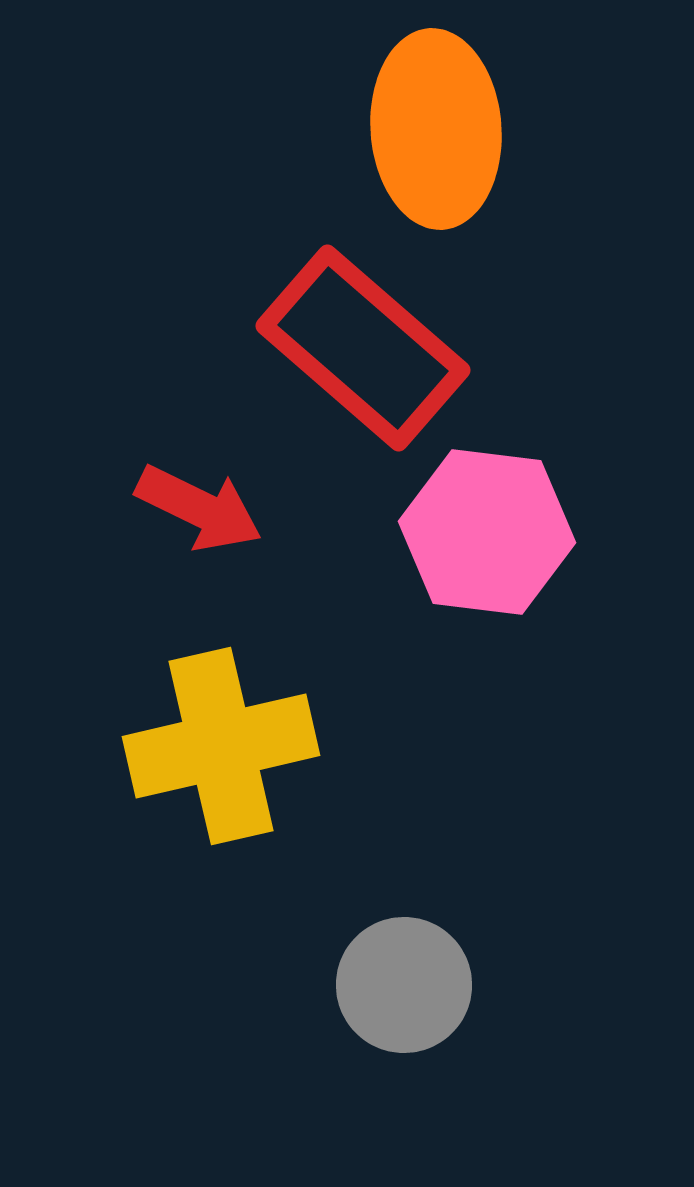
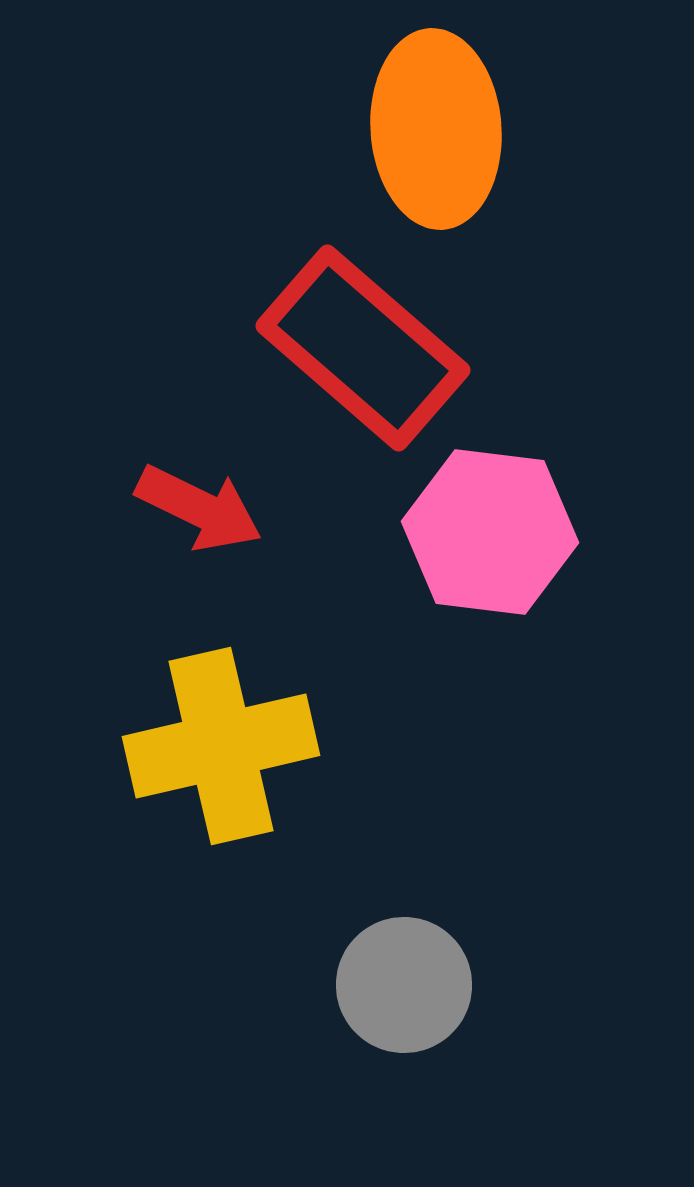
pink hexagon: moved 3 px right
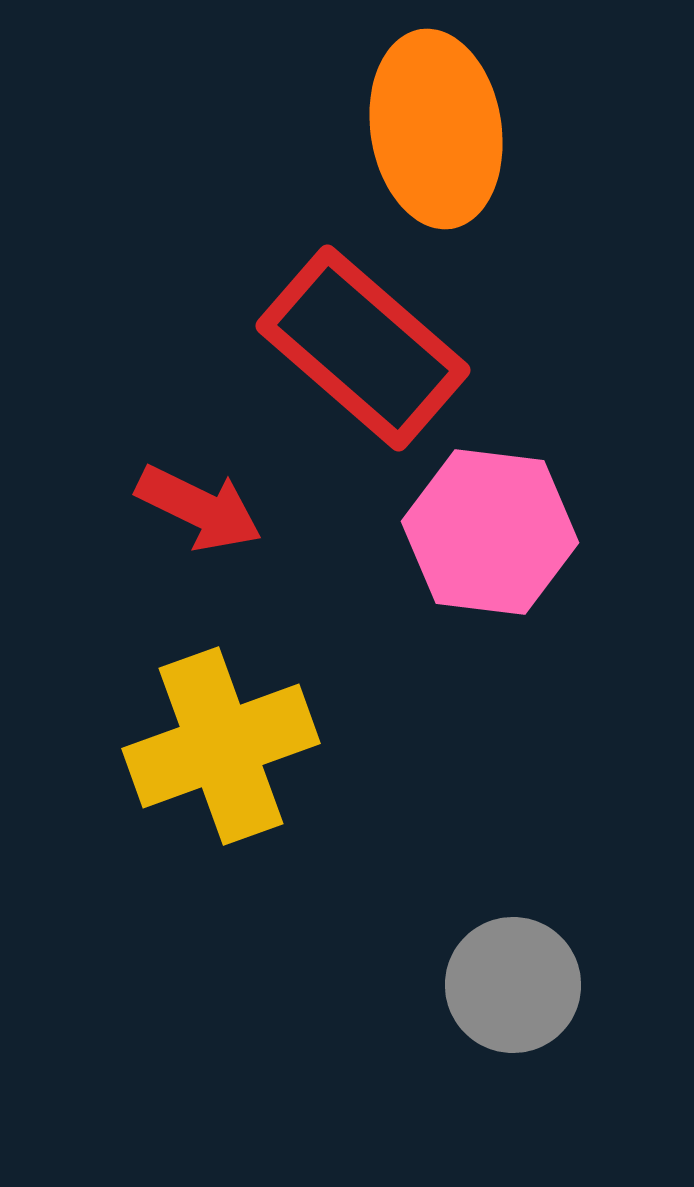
orange ellipse: rotated 5 degrees counterclockwise
yellow cross: rotated 7 degrees counterclockwise
gray circle: moved 109 px right
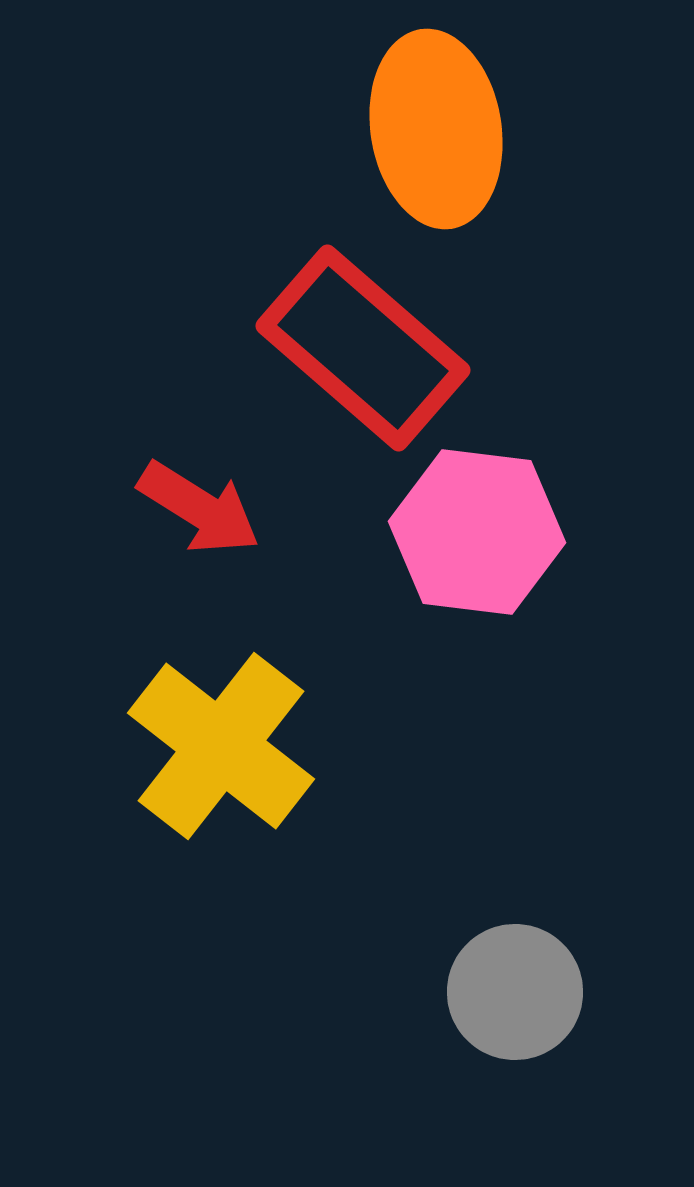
red arrow: rotated 6 degrees clockwise
pink hexagon: moved 13 px left
yellow cross: rotated 32 degrees counterclockwise
gray circle: moved 2 px right, 7 px down
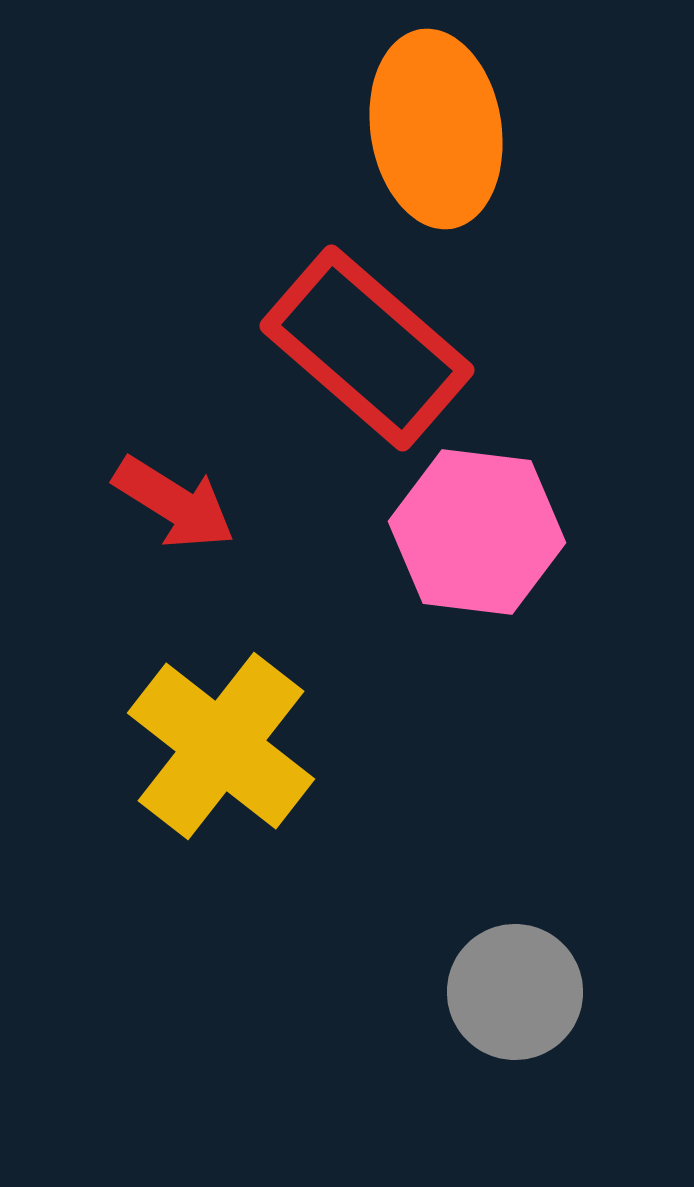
red rectangle: moved 4 px right
red arrow: moved 25 px left, 5 px up
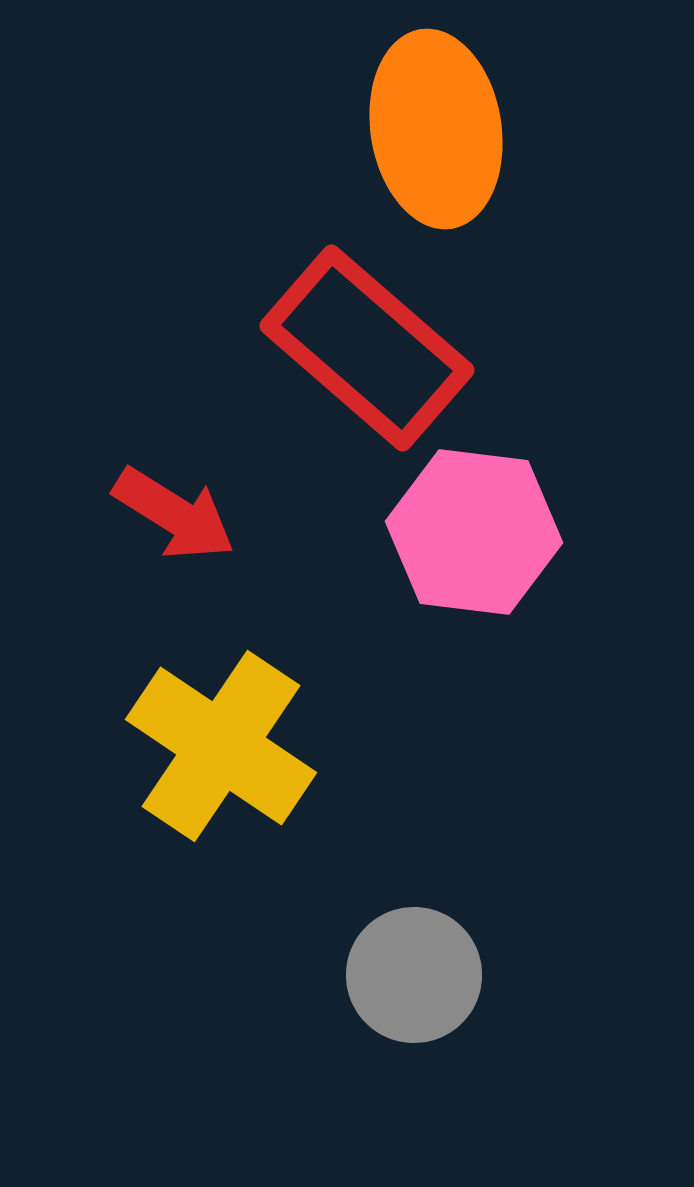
red arrow: moved 11 px down
pink hexagon: moved 3 px left
yellow cross: rotated 4 degrees counterclockwise
gray circle: moved 101 px left, 17 px up
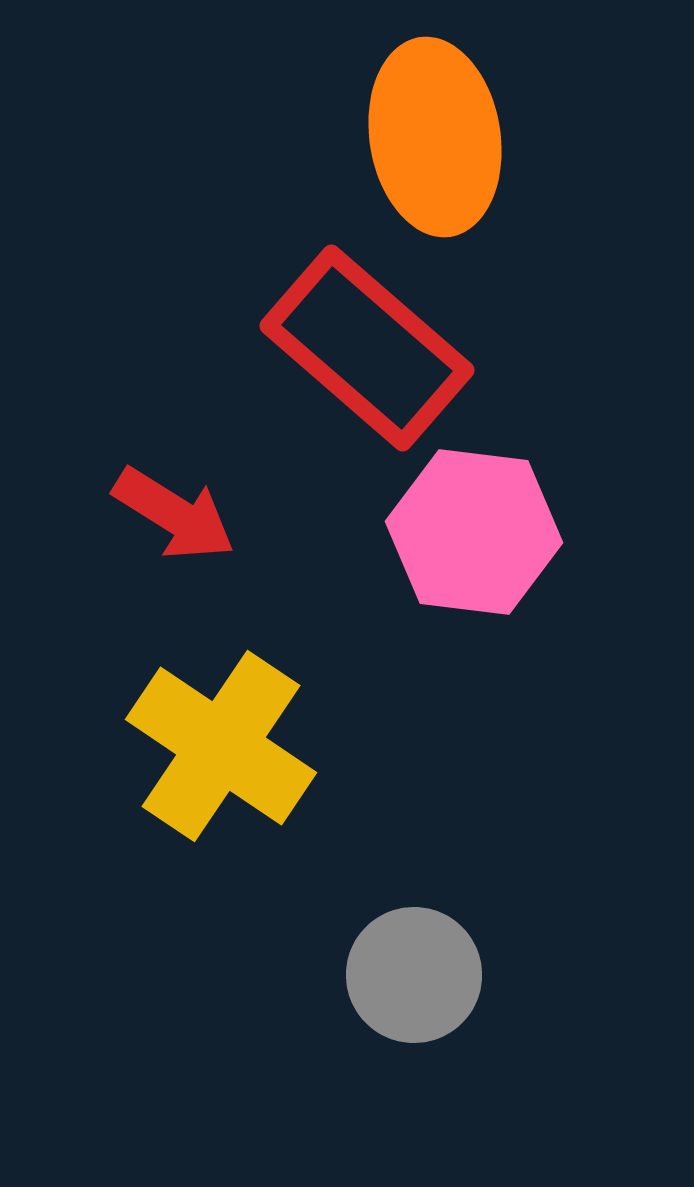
orange ellipse: moved 1 px left, 8 px down
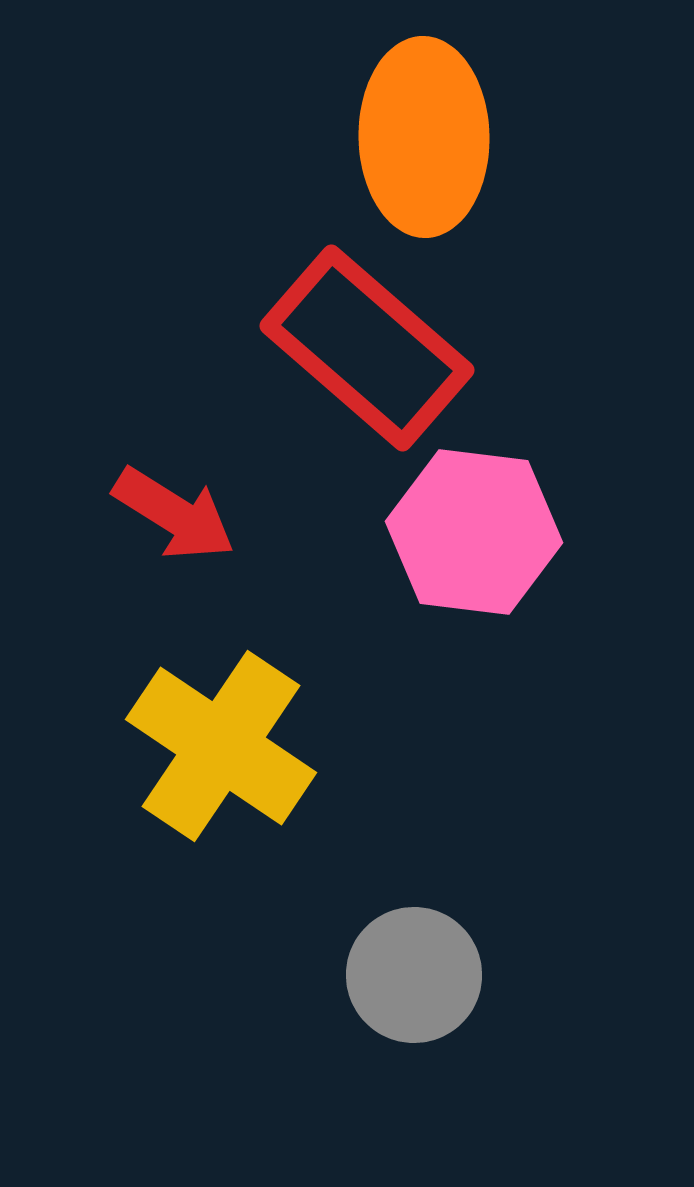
orange ellipse: moved 11 px left; rotated 8 degrees clockwise
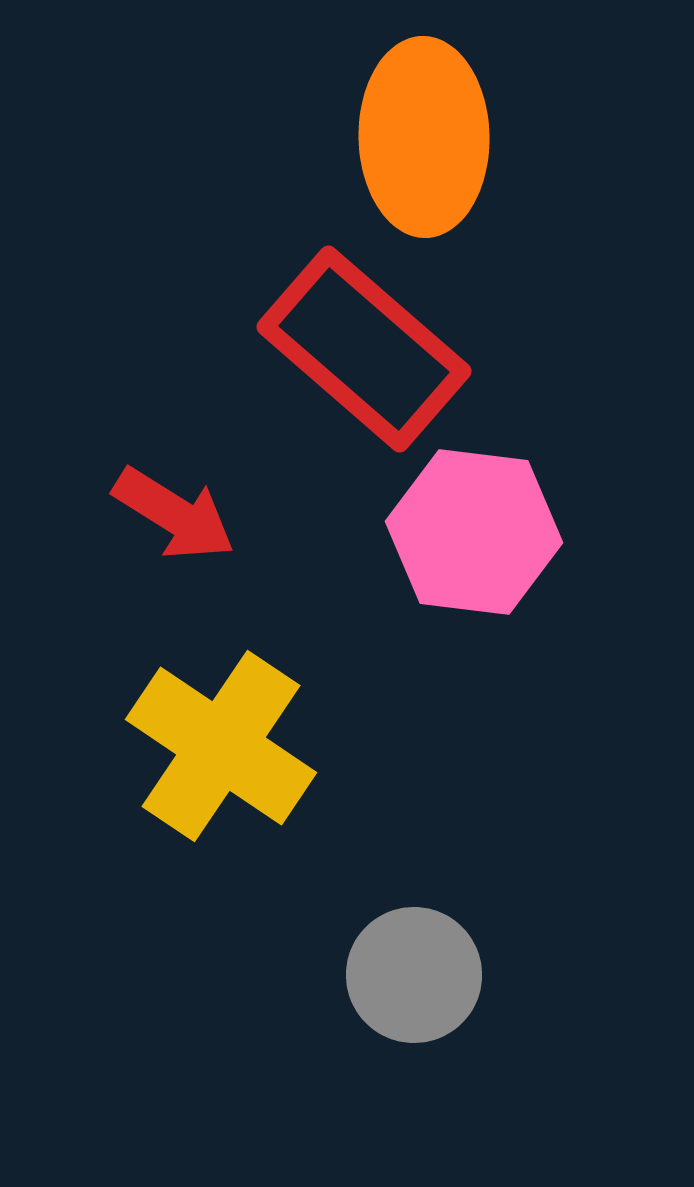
red rectangle: moved 3 px left, 1 px down
